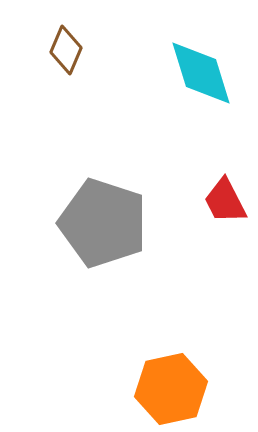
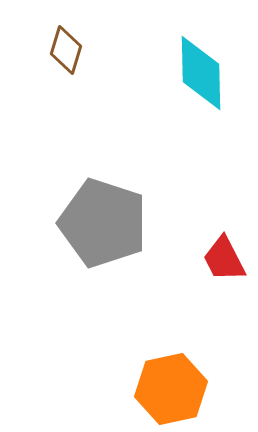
brown diamond: rotated 6 degrees counterclockwise
cyan diamond: rotated 16 degrees clockwise
red trapezoid: moved 1 px left, 58 px down
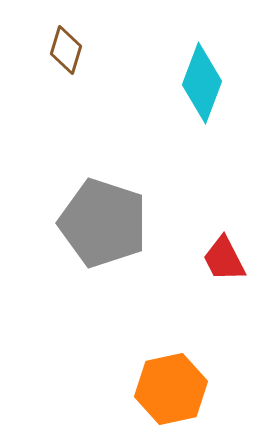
cyan diamond: moved 1 px right, 10 px down; rotated 22 degrees clockwise
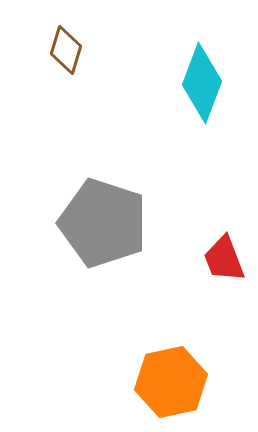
red trapezoid: rotated 6 degrees clockwise
orange hexagon: moved 7 px up
